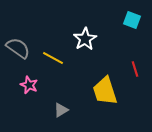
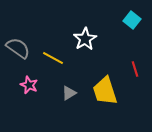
cyan square: rotated 18 degrees clockwise
gray triangle: moved 8 px right, 17 px up
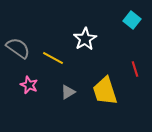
gray triangle: moved 1 px left, 1 px up
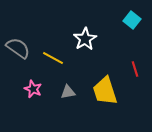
pink star: moved 4 px right, 4 px down
gray triangle: rotated 21 degrees clockwise
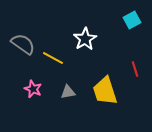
cyan square: rotated 24 degrees clockwise
gray semicircle: moved 5 px right, 4 px up
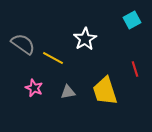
pink star: moved 1 px right, 1 px up
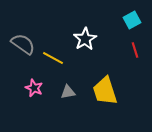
red line: moved 19 px up
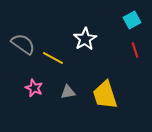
yellow trapezoid: moved 4 px down
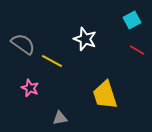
white star: rotated 20 degrees counterclockwise
red line: moved 2 px right; rotated 42 degrees counterclockwise
yellow line: moved 1 px left, 3 px down
pink star: moved 4 px left
gray triangle: moved 8 px left, 26 px down
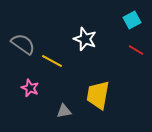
red line: moved 1 px left
yellow trapezoid: moved 7 px left; rotated 28 degrees clockwise
gray triangle: moved 4 px right, 7 px up
